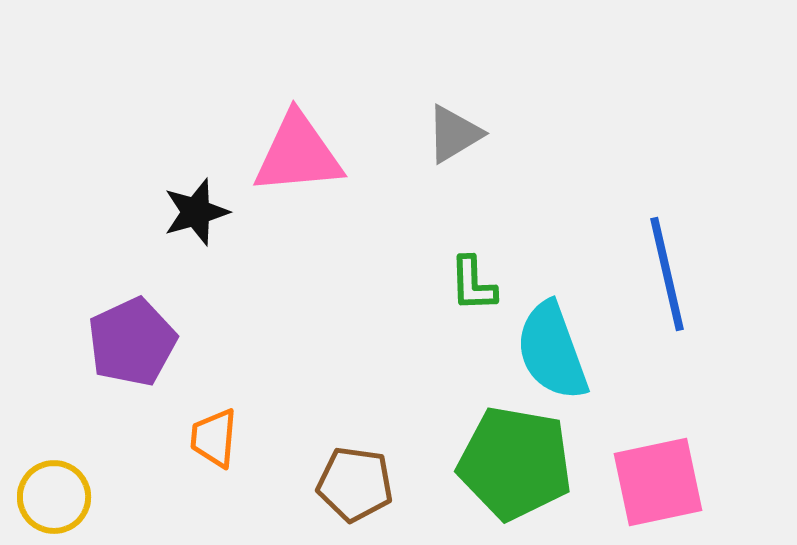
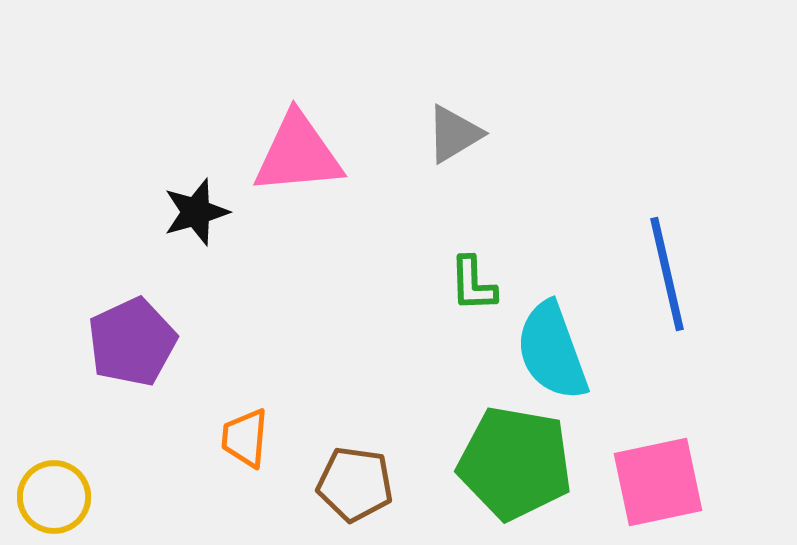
orange trapezoid: moved 31 px right
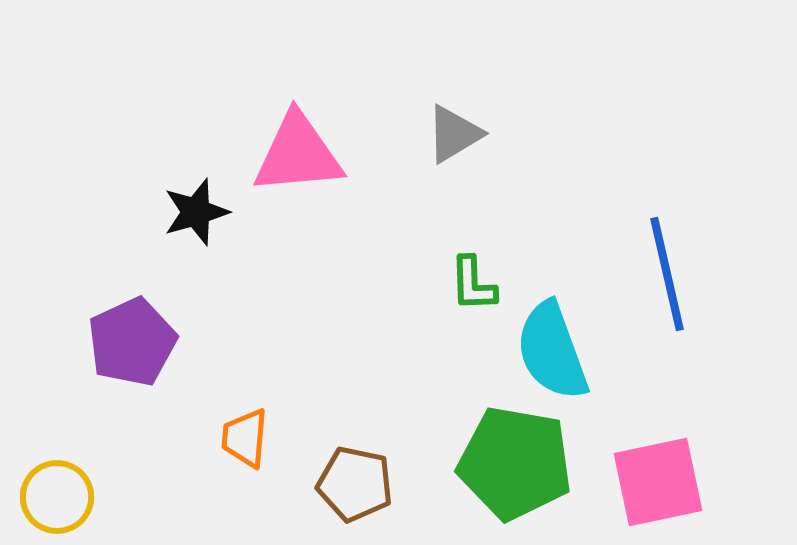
brown pentagon: rotated 4 degrees clockwise
yellow circle: moved 3 px right
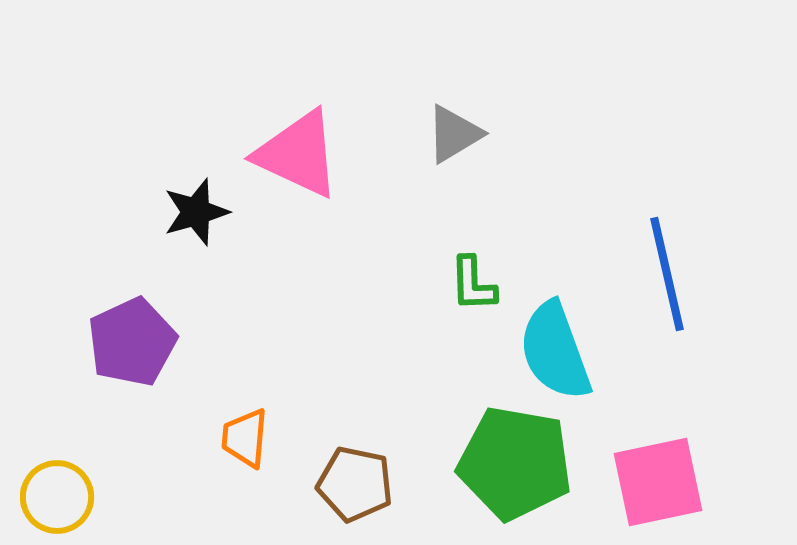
pink triangle: rotated 30 degrees clockwise
cyan semicircle: moved 3 px right
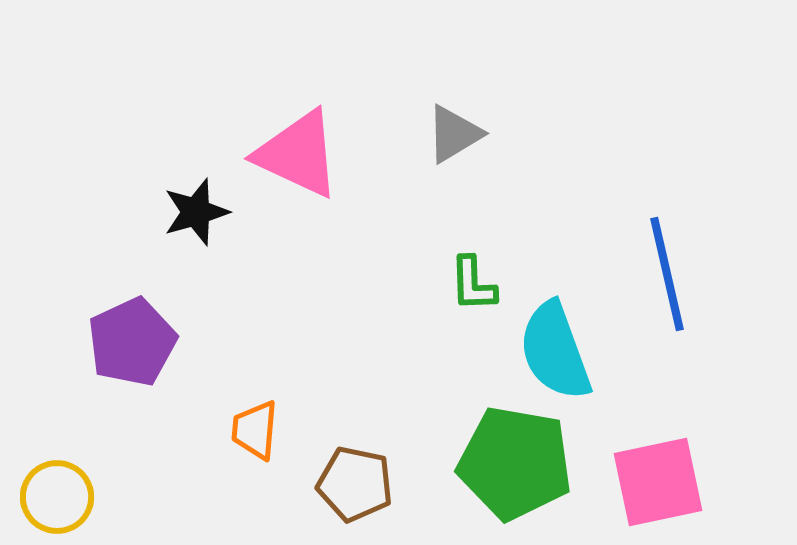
orange trapezoid: moved 10 px right, 8 px up
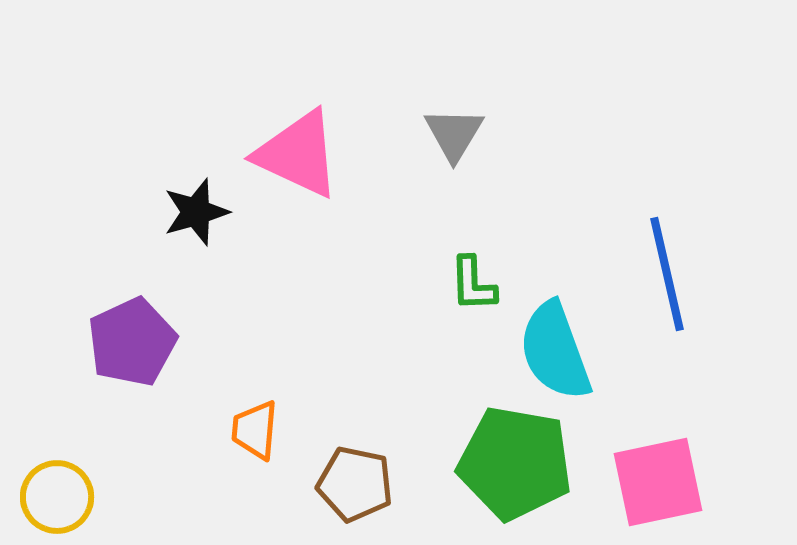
gray triangle: rotated 28 degrees counterclockwise
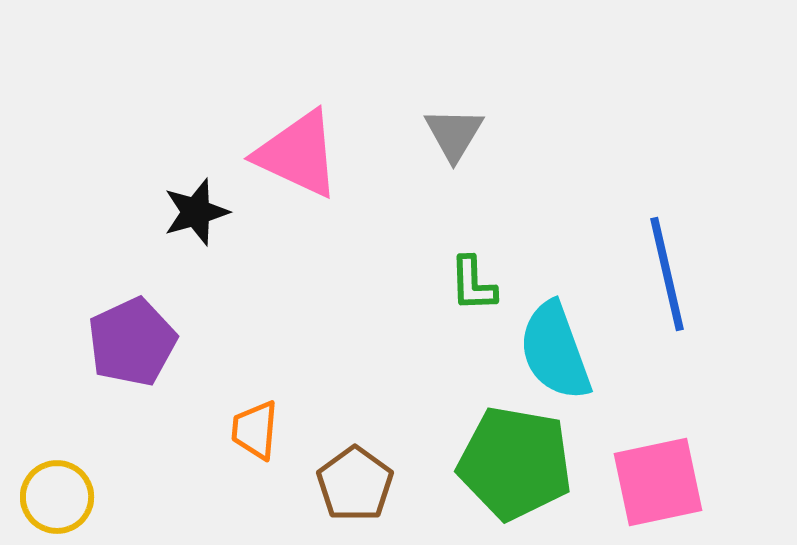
brown pentagon: rotated 24 degrees clockwise
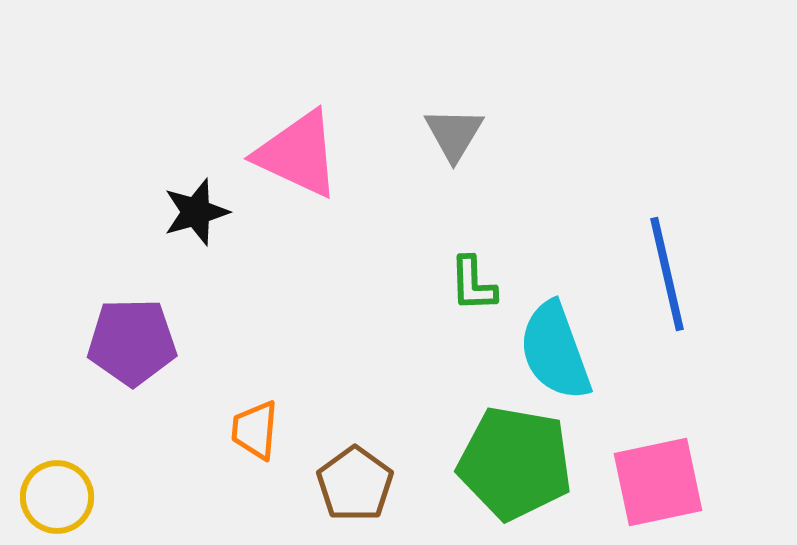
purple pentagon: rotated 24 degrees clockwise
